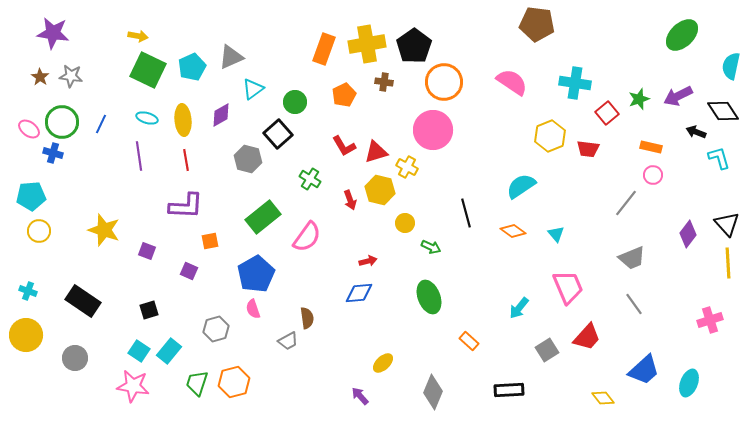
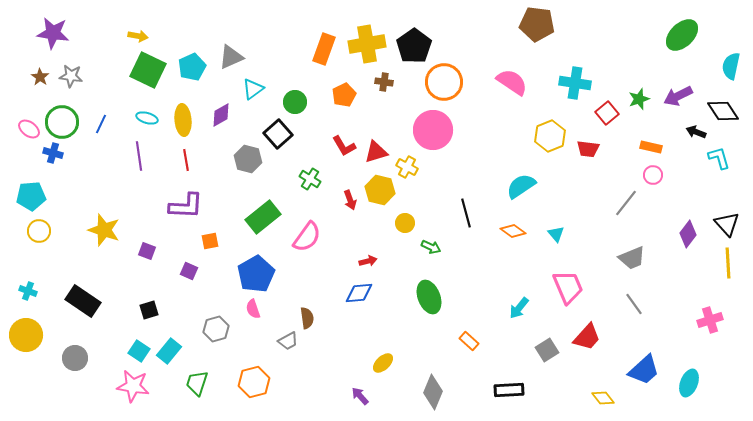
orange hexagon at (234, 382): moved 20 px right
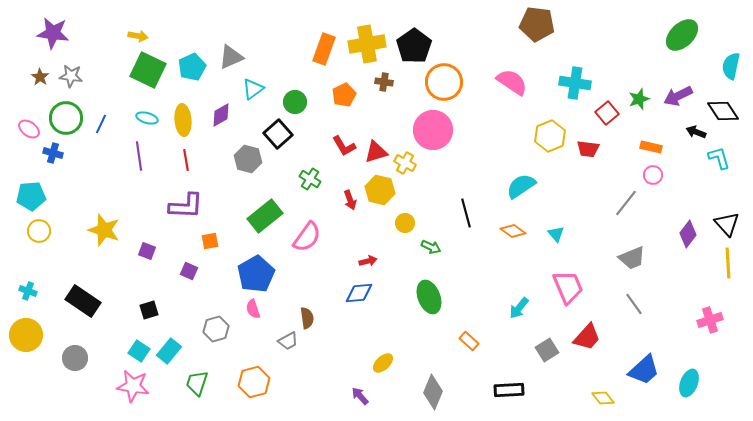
green circle at (62, 122): moved 4 px right, 4 px up
yellow cross at (407, 167): moved 2 px left, 4 px up
green rectangle at (263, 217): moved 2 px right, 1 px up
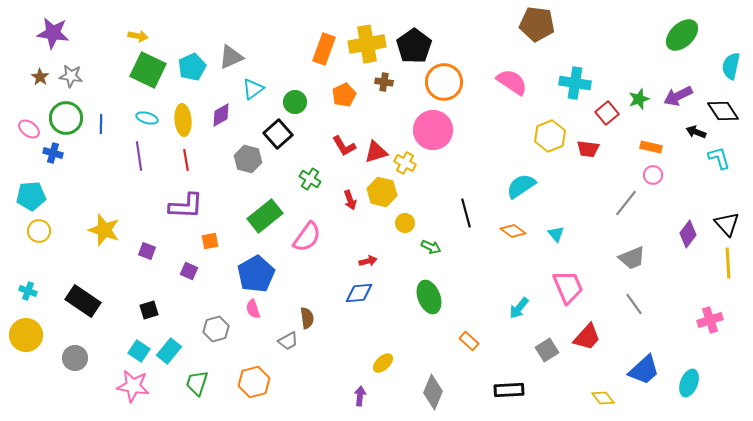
blue line at (101, 124): rotated 24 degrees counterclockwise
yellow hexagon at (380, 190): moved 2 px right, 2 px down
purple arrow at (360, 396): rotated 48 degrees clockwise
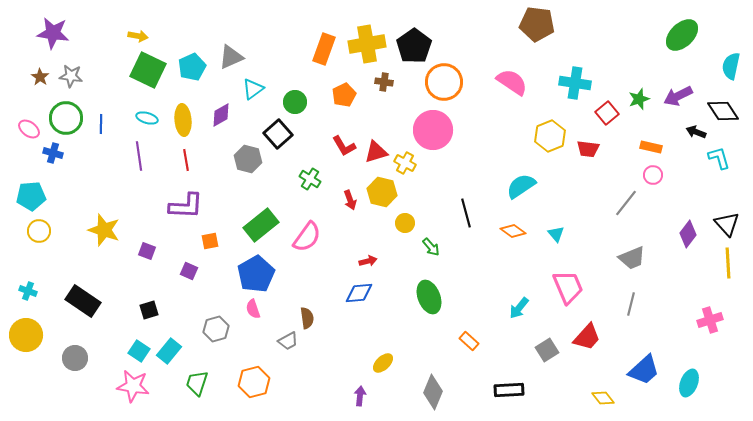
green rectangle at (265, 216): moved 4 px left, 9 px down
green arrow at (431, 247): rotated 24 degrees clockwise
gray line at (634, 304): moved 3 px left; rotated 50 degrees clockwise
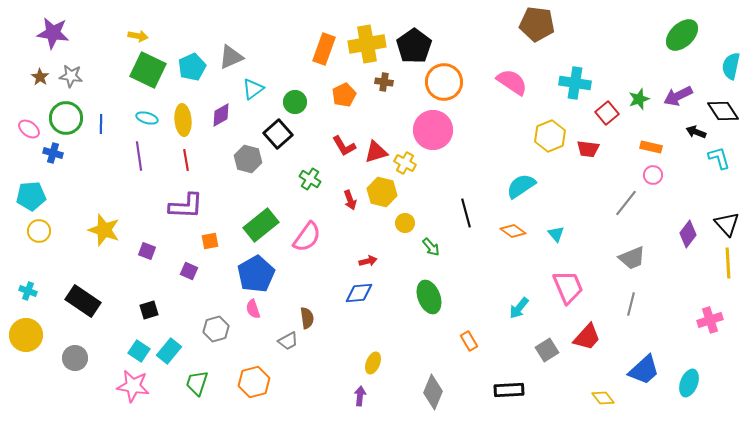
orange rectangle at (469, 341): rotated 18 degrees clockwise
yellow ellipse at (383, 363): moved 10 px left; rotated 25 degrees counterclockwise
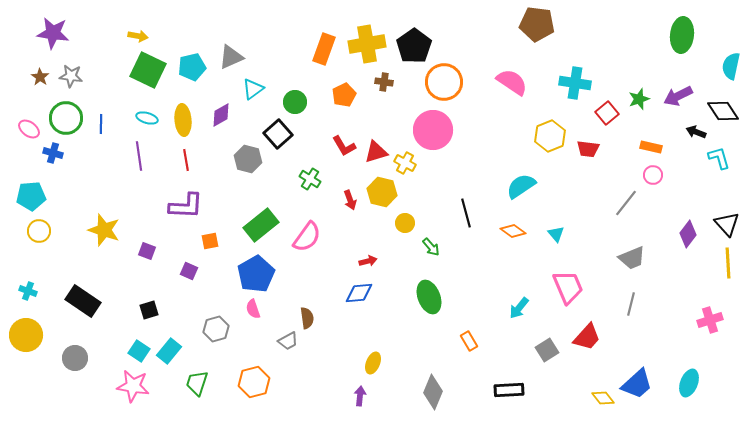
green ellipse at (682, 35): rotated 40 degrees counterclockwise
cyan pentagon at (192, 67): rotated 12 degrees clockwise
blue trapezoid at (644, 370): moved 7 px left, 14 px down
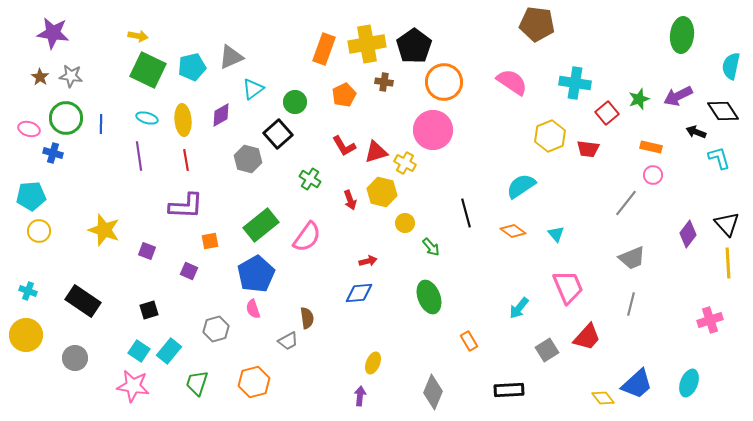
pink ellipse at (29, 129): rotated 20 degrees counterclockwise
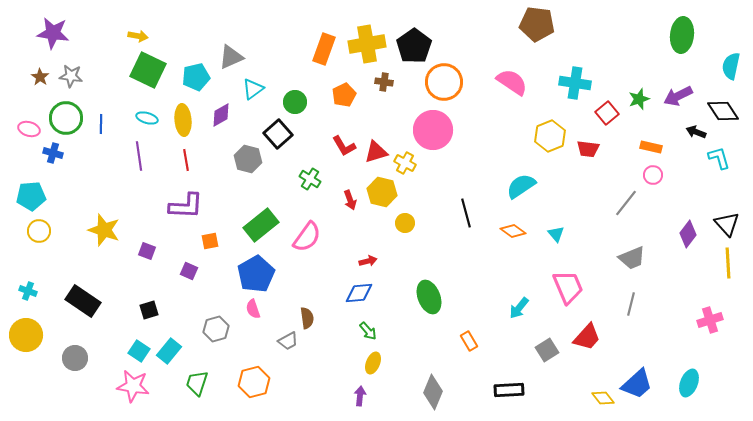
cyan pentagon at (192, 67): moved 4 px right, 10 px down
green arrow at (431, 247): moved 63 px left, 84 px down
